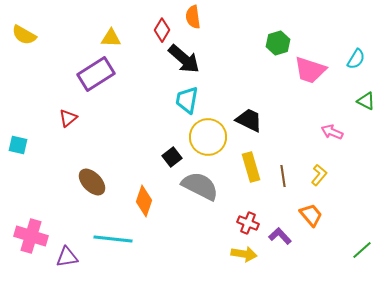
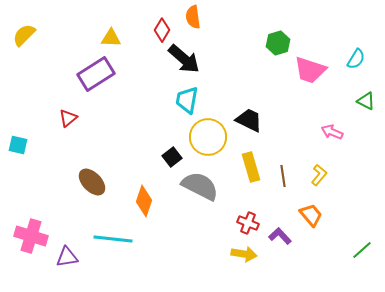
yellow semicircle: rotated 105 degrees clockwise
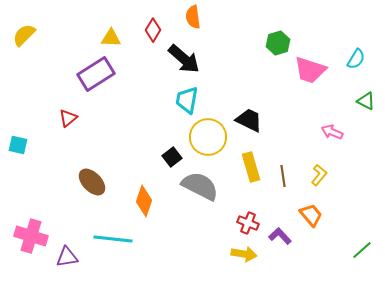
red diamond: moved 9 px left
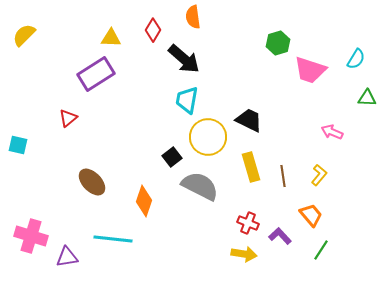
green triangle: moved 1 px right, 3 px up; rotated 24 degrees counterclockwise
green line: moved 41 px left; rotated 15 degrees counterclockwise
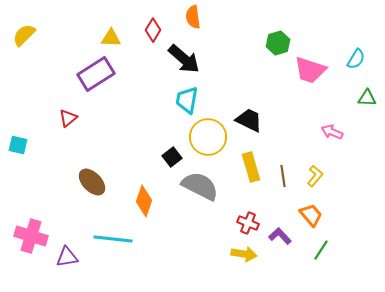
yellow L-shape: moved 4 px left, 1 px down
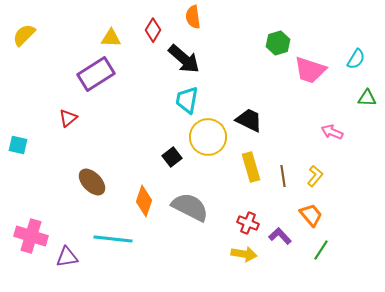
gray semicircle: moved 10 px left, 21 px down
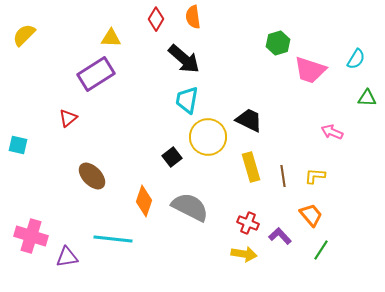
red diamond: moved 3 px right, 11 px up
yellow L-shape: rotated 125 degrees counterclockwise
brown ellipse: moved 6 px up
